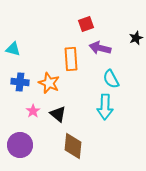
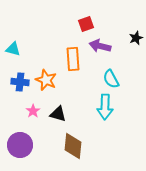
purple arrow: moved 2 px up
orange rectangle: moved 2 px right
orange star: moved 3 px left, 3 px up
black triangle: rotated 24 degrees counterclockwise
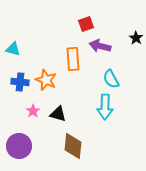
black star: rotated 16 degrees counterclockwise
purple circle: moved 1 px left, 1 px down
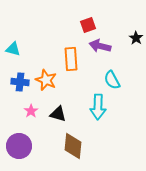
red square: moved 2 px right, 1 px down
orange rectangle: moved 2 px left
cyan semicircle: moved 1 px right, 1 px down
cyan arrow: moved 7 px left
pink star: moved 2 px left
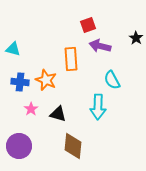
pink star: moved 2 px up
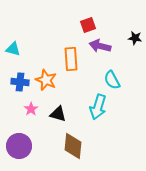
black star: moved 1 px left; rotated 24 degrees counterclockwise
cyan arrow: rotated 15 degrees clockwise
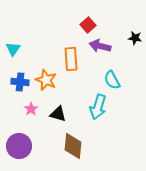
red square: rotated 21 degrees counterclockwise
cyan triangle: rotated 49 degrees clockwise
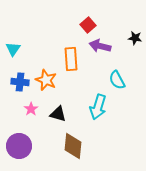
cyan semicircle: moved 5 px right
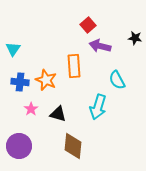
orange rectangle: moved 3 px right, 7 px down
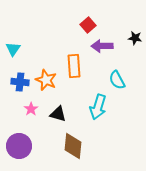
purple arrow: moved 2 px right; rotated 15 degrees counterclockwise
